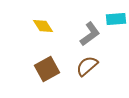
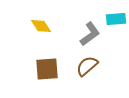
yellow diamond: moved 2 px left
brown square: rotated 25 degrees clockwise
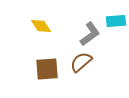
cyan rectangle: moved 2 px down
brown semicircle: moved 6 px left, 4 px up
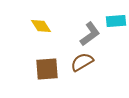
brown semicircle: moved 1 px right; rotated 10 degrees clockwise
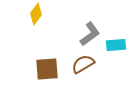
cyan rectangle: moved 24 px down
yellow diamond: moved 5 px left, 12 px up; rotated 70 degrees clockwise
brown semicircle: moved 1 px right, 2 px down
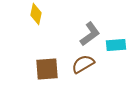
yellow diamond: rotated 25 degrees counterclockwise
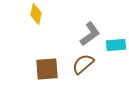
brown semicircle: rotated 10 degrees counterclockwise
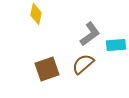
brown square: rotated 15 degrees counterclockwise
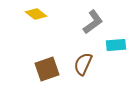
yellow diamond: rotated 65 degrees counterclockwise
gray L-shape: moved 3 px right, 12 px up
brown semicircle: rotated 25 degrees counterclockwise
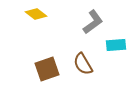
brown semicircle: rotated 55 degrees counterclockwise
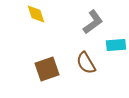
yellow diamond: rotated 35 degrees clockwise
brown semicircle: moved 3 px right, 1 px up
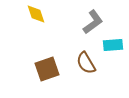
cyan rectangle: moved 3 px left
